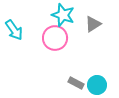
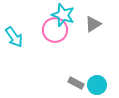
cyan arrow: moved 7 px down
pink circle: moved 8 px up
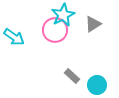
cyan star: rotated 25 degrees clockwise
cyan arrow: rotated 20 degrees counterclockwise
gray rectangle: moved 4 px left, 7 px up; rotated 14 degrees clockwise
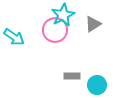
gray rectangle: rotated 42 degrees counterclockwise
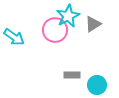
cyan star: moved 5 px right, 1 px down
gray rectangle: moved 1 px up
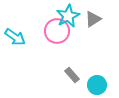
gray triangle: moved 5 px up
pink circle: moved 2 px right, 1 px down
cyan arrow: moved 1 px right
gray rectangle: rotated 49 degrees clockwise
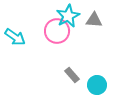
gray triangle: moved 1 px right, 1 px down; rotated 36 degrees clockwise
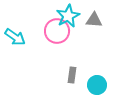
gray rectangle: rotated 49 degrees clockwise
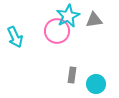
gray triangle: rotated 12 degrees counterclockwise
cyan arrow: rotated 30 degrees clockwise
cyan circle: moved 1 px left, 1 px up
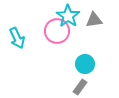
cyan star: rotated 10 degrees counterclockwise
cyan arrow: moved 2 px right, 1 px down
gray rectangle: moved 8 px right, 12 px down; rotated 28 degrees clockwise
cyan circle: moved 11 px left, 20 px up
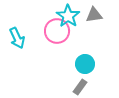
gray triangle: moved 5 px up
